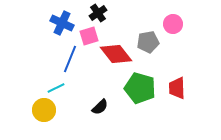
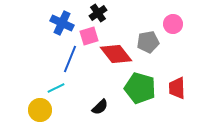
yellow circle: moved 4 px left
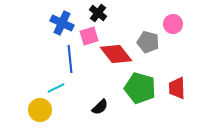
black cross: rotated 18 degrees counterclockwise
gray pentagon: rotated 25 degrees clockwise
blue line: rotated 28 degrees counterclockwise
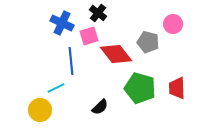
blue line: moved 1 px right, 2 px down
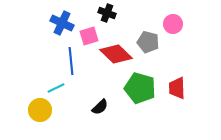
black cross: moved 9 px right; rotated 18 degrees counterclockwise
red diamond: rotated 8 degrees counterclockwise
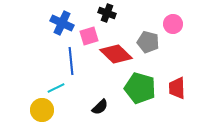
yellow circle: moved 2 px right
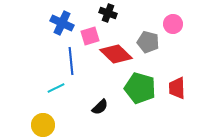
black cross: moved 1 px right
pink square: moved 1 px right
yellow circle: moved 1 px right, 15 px down
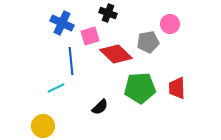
pink circle: moved 3 px left
gray pentagon: rotated 25 degrees counterclockwise
green pentagon: rotated 20 degrees counterclockwise
yellow circle: moved 1 px down
